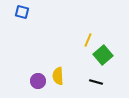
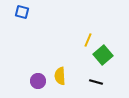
yellow semicircle: moved 2 px right
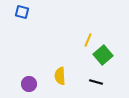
purple circle: moved 9 px left, 3 px down
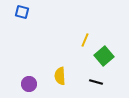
yellow line: moved 3 px left
green square: moved 1 px right, 1 px down
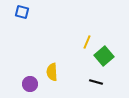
yellow line: moved 2 px right, 2 px down
yellow semicircle: moved 8 px left, 4 px up
purple circle: moved 1 px right
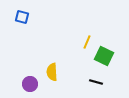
blue square: moved 5 px down
green square: rotated 24 degrees counterclockwise
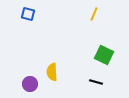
blue square: moved 6 px right, 3 px up
yellow line: moved 7 px right, 28 px up
green square: moved 1 px up
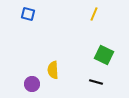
yellow semicircle: moved 1 px right, 2 px up
purple circle: moved 2 px right
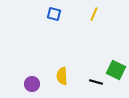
blue square: moved 26 px right
green square: moved 12 px right, 15 px down
yellow semicircle: moved 9 px right, 6 px down
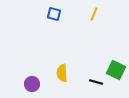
yellow semicircle: moved 3 px up
